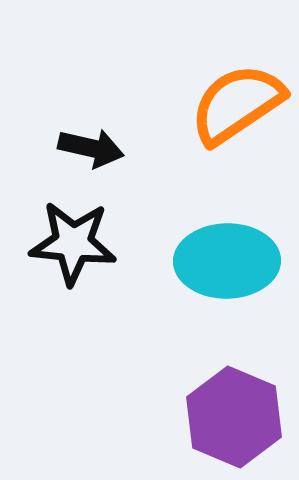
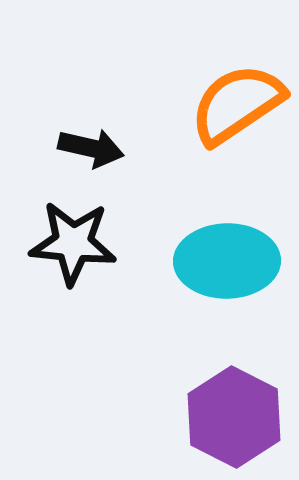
purple hexagon: rotated 4 degrees clockwise
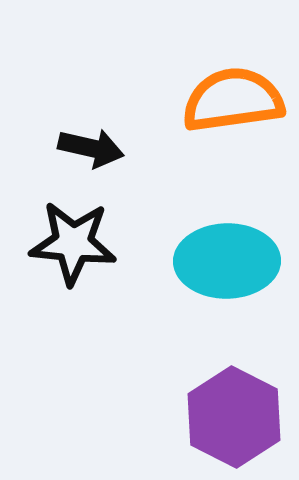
orange semicircle: moved 4 px left, 4 px up; rotated 26 degrees clockwise
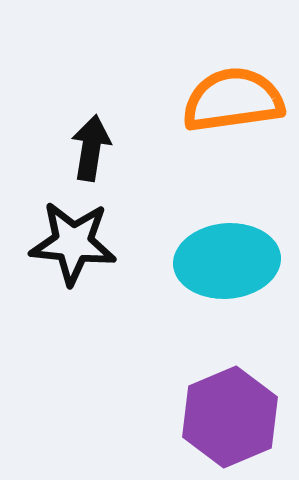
black arrow: rotated 94 degrees counterclockwise
cyan ellipse: rotated 4 degrees counterclockwise
purple hexagon: moved 4 px left; rotated 10 degrees clockwise
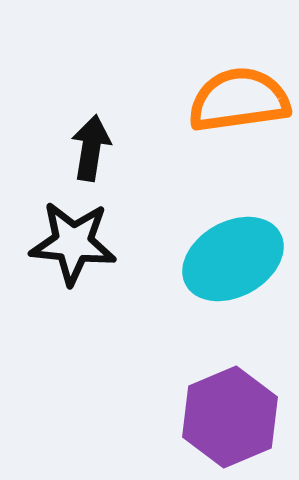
orange semicircle: moved 6 px right
cyan ellipse: moved 6 px right, 2 px up; rotated 24 degrees counterclockwise
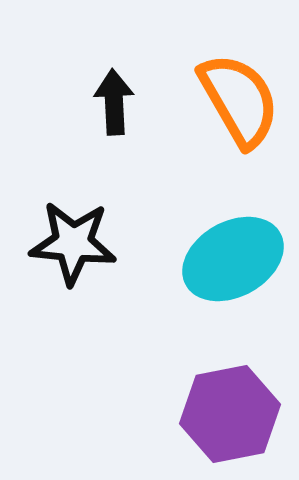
orange semicircle: rotated 68 degrees clockwise
black arrow: moved 23 px right, 46 px up; rotated 12 degrees counterclockwise
purple hexagon: moved 3 px up; rotated 12 degrees clockwise
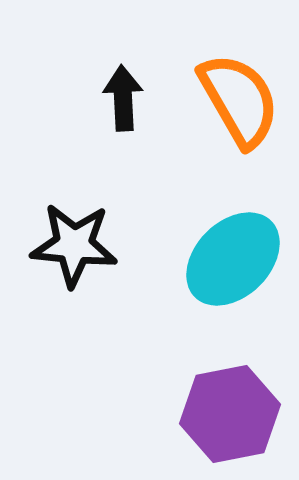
black arrow: moved 9 px right, 4 px up
black star: moved 1 px right, 2 px down
cyan ellipse: rotated 16 degrees counterclockwise
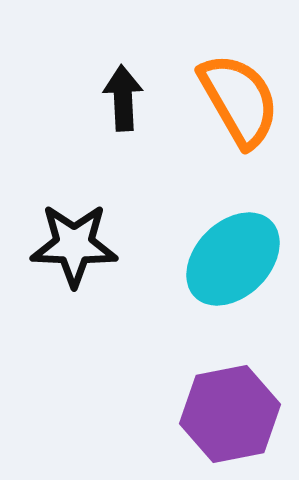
black star: rotated 4 degrees counterclockwise
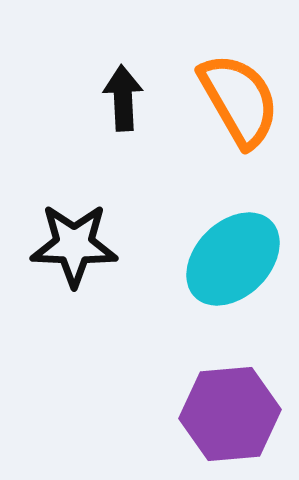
purple hexagon: rotated 6 degrees clockwise
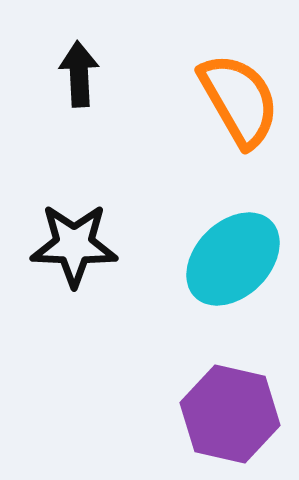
black arrow: moved 44 px left, 24 px up
purple hexagon: rotated 18 degrees clockwise
